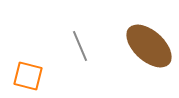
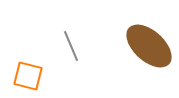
gray line: moved 9 px left
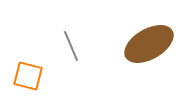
brown ellipse: moved 2 px up; rotated 72 degrees counterclockwise
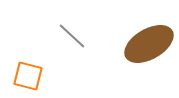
gray line: moved 1 px right, 10 px up; rotated 24 degrees counterclockwise
